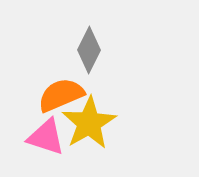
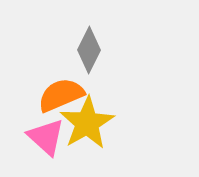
yellow star: moved 2 px left
pink triangle: rotated 24 degrees clockwise
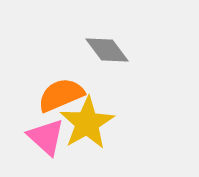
gray diamond: moved 18 px right; rotated 63 degrees counterclockwise
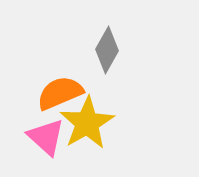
gray diamond: rotated 66 degrees clockwise
orange semicircle: moved 1 px left, 2 px up
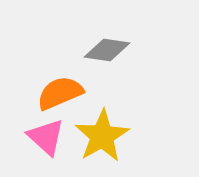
gray diamond: rotated 69 degrees clockwise
yellow star: moved 15 px right, 13 px down
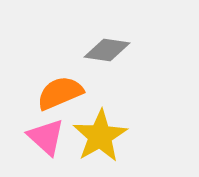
yellow star: moved 2 px left
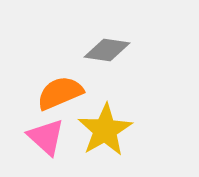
yellow star: moved 5 px right, 6 px up
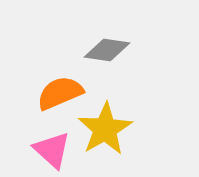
yellow star: moved 1 px up
pink triangle: moved 6 px right, 13 px down
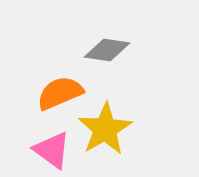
pink triangle: rotated 6 degrees counterclockwise
